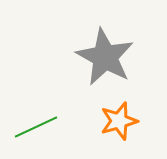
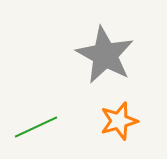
gray star: moved 2 px up
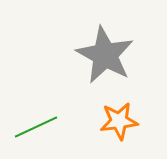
orange star: rotated 9 degrees clockwise
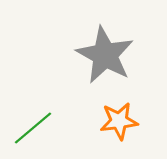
green line: moved 3 px left, 1 px down; rotated 15 degrees counterclockwise
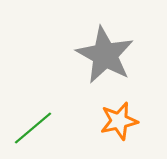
orange star: rotated 6 degrees counterclockwise
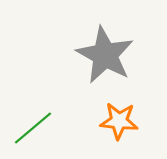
orange star: rotated 18 degrees clockwise
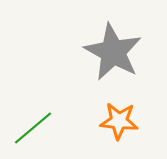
gray star: moved 8 px right, 3 px up
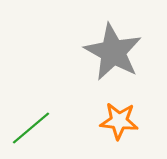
green line: moved 2 px left
